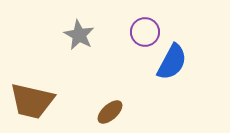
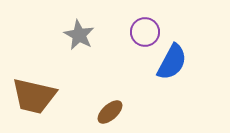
brown trapezoid: moved 2 px right, 5 px up
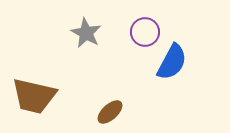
gray star: moved 7 px right, 2 px up
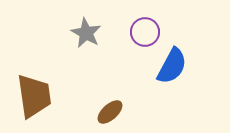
blue semicircle: moved 4 px down
brown trapezoid: rotated 111 degrees counterclockwise
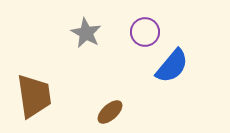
blue semicircle: rotated 12 degrees clockwise
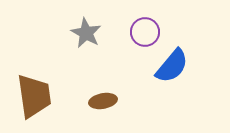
brown ellipse: moved 7 px left, 11 px up; rotated 32 degrees clockwise
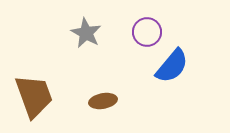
purple circle: moved 2 px right
brown trapezoid: rotated 12 degrees counterclockwise
